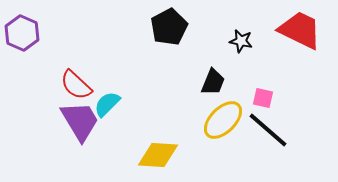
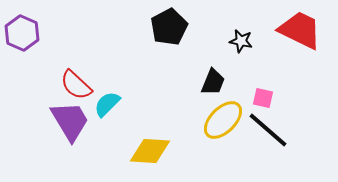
purple trapezoid: moved 10 px left
yellow diamond: moved 8 px left, 4 px up
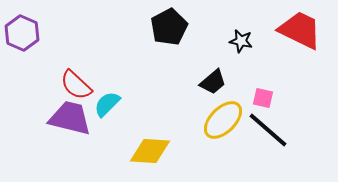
black trapezoid: rotated 28 degrees clockwise
purple trapezoid: moved 3 px up; rotated 45 degrees counterclockwise
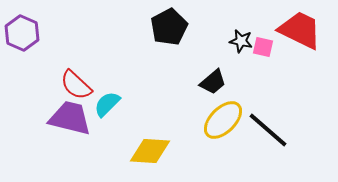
pink square: moved 51 px up
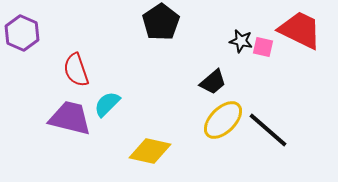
black pentagon: moved 8 px left, 5 px up; rotated 6 degrees counterclockwise
red semicircle: moved 15 px up; rotated 28 degrees clockwise
yellow diamond: rotated 9 degrees clockwise
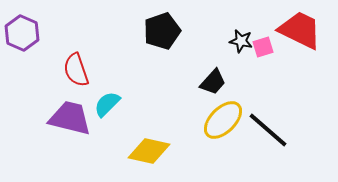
black pentagon: moved 1 px right, 9 px down; rotated 15 degrees clockwise
pink square: rotated 30 degrees counterclockwise
black trapezoid: rotated 8 degrees counterclockwise
yellow diamond: moved 1 px left
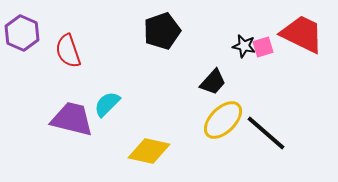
red trapezoid: moved 2 px right, 4 px down
black star: moved 3 px right, 5 px down
red semicircle: moved 8 px left, 19 px up
purple trapezoid: moved 2 px right, 1 px down
black line: moved 2 px left, 3 px down
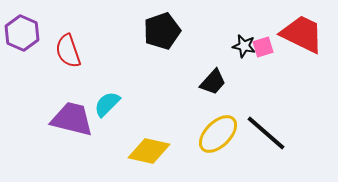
yellow ellipse: moved 5 px left, 14 px down
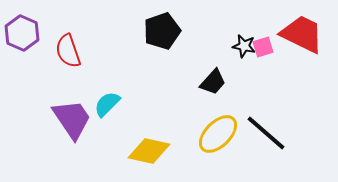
purple trapezoid: rotated 42 degrees clockwise
